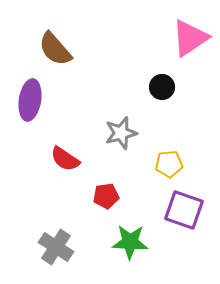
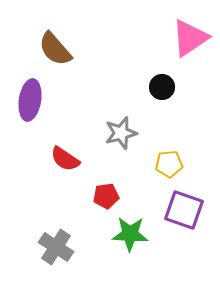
green star: moved 8 px up
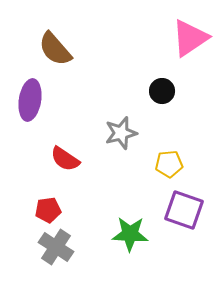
black circle: moved 4 px down
red pentagon: moved 58 px left, 14 px down
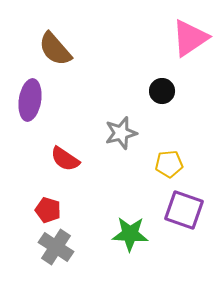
red pentagon: rotated 25 degrees clockwise
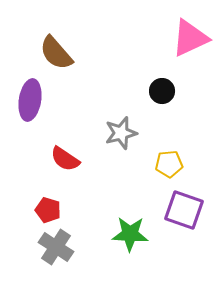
pink triangle: rotated 9 degrees clockwise
brown semicircle: moved 1 px right, 4 px down
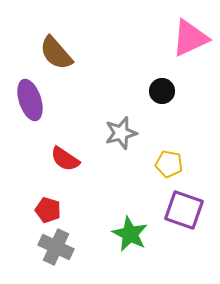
purple ellipse: rotated 27 degrees counterclockwise
yellow pentagon: rotated 16 degrees clockwise
green star: rotated 24 degrees clockwise
gray cross: rotated 8 degrees counterclockwise
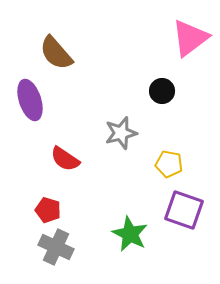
pink triangle: rotated 12 degrees counterclockwise
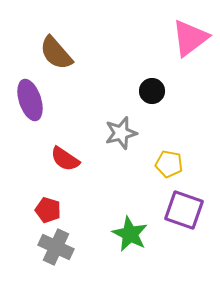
black circle: moved 10 px left
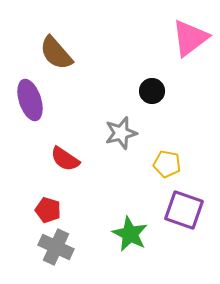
yellow pentagon: moved 2 px left
